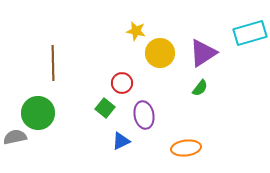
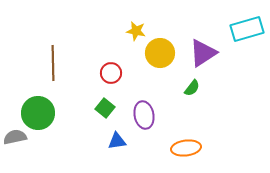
cyan rectangle: moved 3 px left, 4 px up
red circle: moved 11 px left, 10 px up
green semicircle: moved 8 px left
blue triangle: moved 4 px left; rotated 18 degrees clockwise
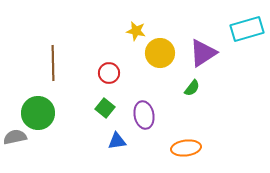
red circle: moved 2 px left
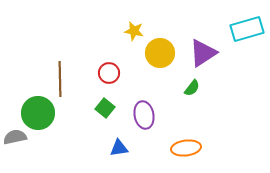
yellow star: moved 2 px left
brown line: moved 7 px right, 16 px down
blue triangle: moved 2 px right, 7 px down
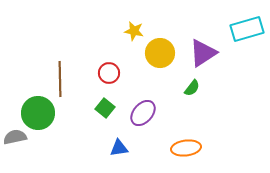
purple ellipse: moved 1 px left, 2 px up; rotated 52 degrees clockwise
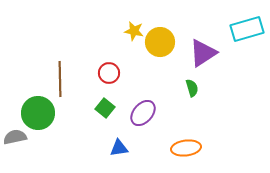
yellow circle: moved 11 px up
green semicircle: rotated 54 degrees counterclockwise
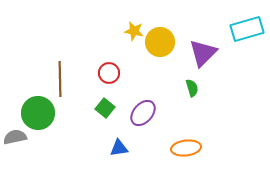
purple triangle: rotated 12 degrees counterclockwise
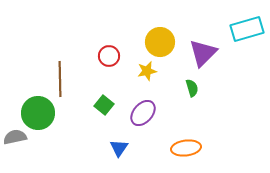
yellow star: moved 13 px right, 40 px down; rotated 24 degrees counterclockwise
red circle: moved 17 px up
green square: moved 1 px left, 3 px up
blue triangle: rotated 48 degrees counterclockwise
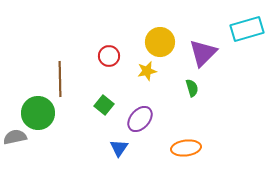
purple ellipse: moved 3 px left, 6 px down
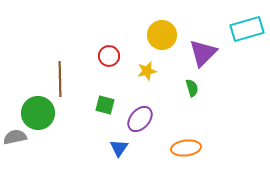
yellow circle: moved 2 px right, 7 px up
green square: moved 1 px right; rotated 24 degrees counterclockwise
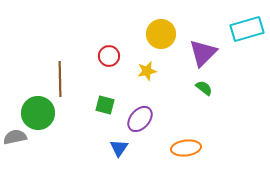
yellow circle: moved 1 px left, 1 px up
green semicircle: moved 12 px right; rotated 36 degrees counterclockwise
